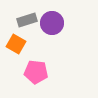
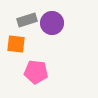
orange square: rotated 24 degrees counterclockwise
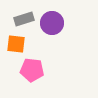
gray rectangle: moved 3 px left, 1 px up
pink pentagon: moved 4 px left, 2 px up
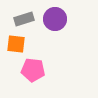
purple circle: moved 3 px right, 4 px up
pink pentagon: moved 1 px right
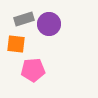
purple circle: moved 6 px left, 5 px down
pink pentagon: rotated 10 degrees counterclockwise
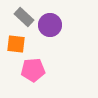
gray rectangle: moved 2 px up; rotated 60 degrees clockwise
purple circle: moved 1 px right, 1 px down
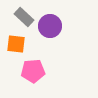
purple circle: moved 1 px down
pink pentagon: moved 1 px down
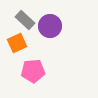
gray rectangle: moved 1 px right, 3 px down
orange square: moved 1 px right, 1 px up; rotated 30 degrees counterclockwise
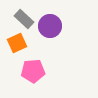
gray rectangle: moved 1 px left, 1 px up
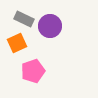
gray rectangle: rotated 18 degrees counterclockwise
pink pentagon: rotated 15 degrees counterclockwise
